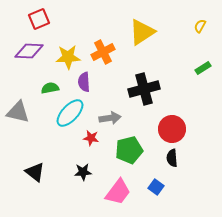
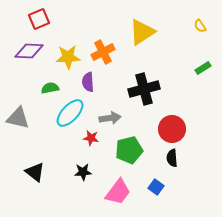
yellow semicircle: rotated 64 degrees counterclockwise
purple semicircle: moved 4 px right
gray triangle: moved 6 px down
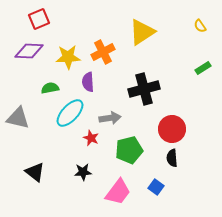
red star: rotated 14 degrees clockwise
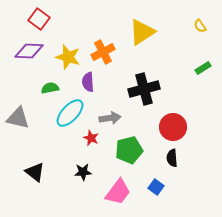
red square: rotated 30 degrees counterclockwise
yellow star: rotated 20 degrees clockwise
red circle: moved 1 px right, 2 px up
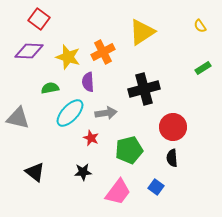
gray arrow: moved 4 px left, 5 px up
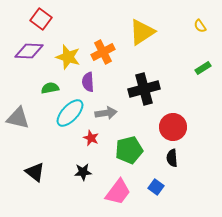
red square: moved 2 px right
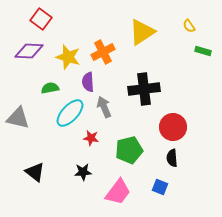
yellow semicircle: moved 11 px left
green rectangle: moved 17 px up; rotated 49 degrees clockwise
black cross: rotated 8 degrees clockwise
gray arrow: moved 2 px left, 6 px up; rotated 105 degrees counterclockwise
red star: rotated 14 degrees counterclockwise
blue square: moved 4 px right; rotated 14 degrees counterclockwise
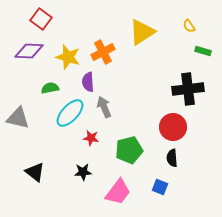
black cross: moved 44 px right
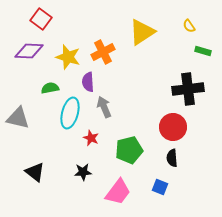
cyan ellipse: rotated 28 degrees counterclockwise
red star: rotated 14 degrees clockwise
